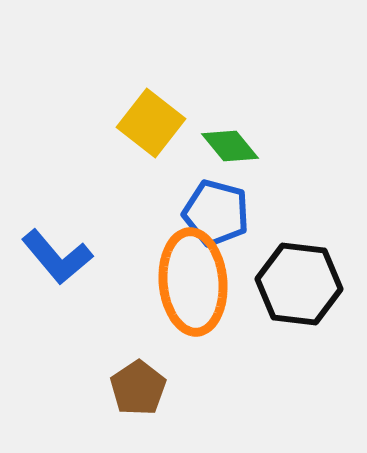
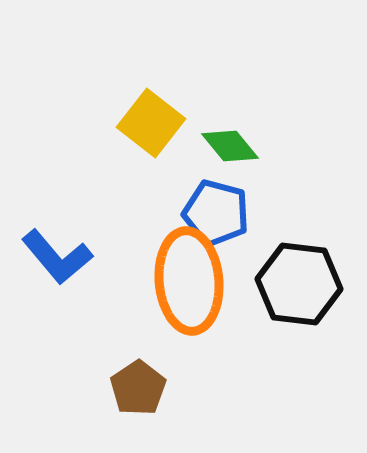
orange ellipse: moved 4 px left, 1 px up
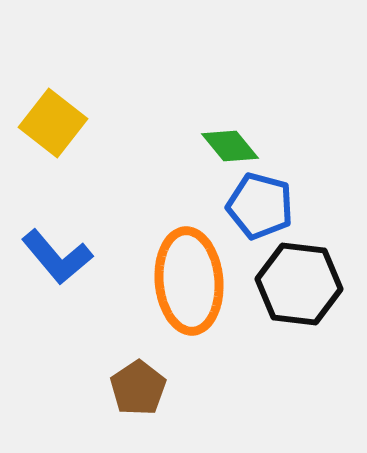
yellow square: moved 98 px left
blue pentagon: moved 44 px right, 7 px up
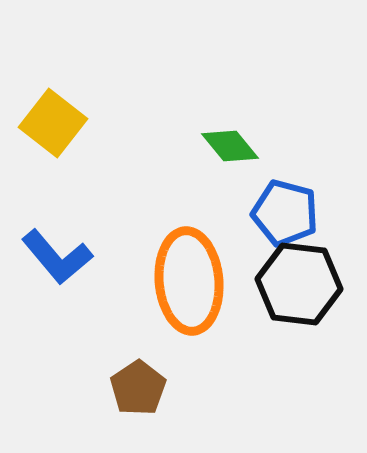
blue pentagon: moved 25 px right, 7 px down
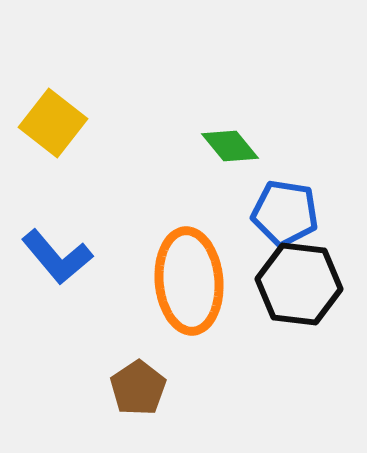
blue pentagon: rotated 6 degrees counterclockwise
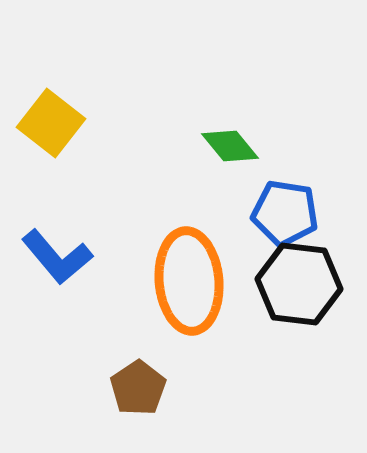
yellow square: moved 2 px left
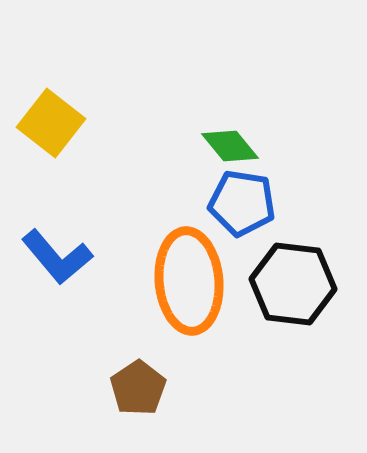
blue pentagon: moved 43 px left, 10 px up
black hexagon: moved 6 px left
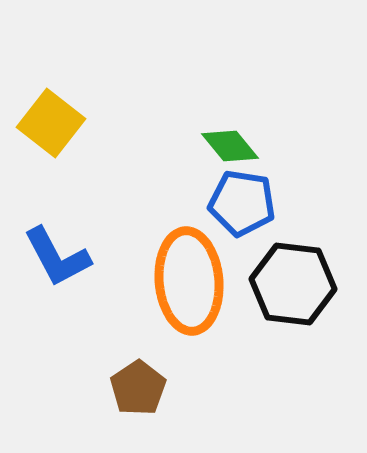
blue L-shape: rotated 12 degrees clockwise
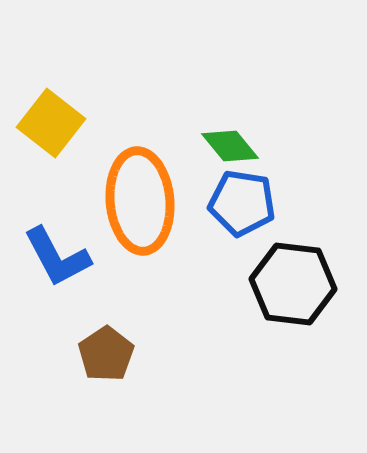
orange ellipse: moved 49 px left, 80 px up
brown pentagon: moved 32 px left, 34 px up
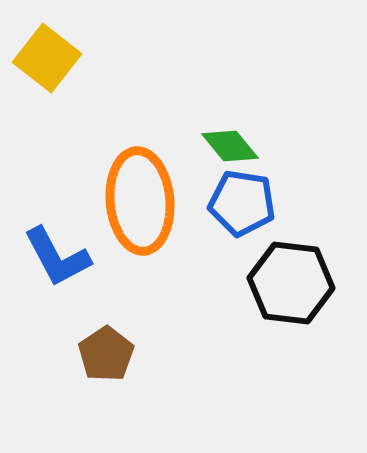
yellow square: moved 4 px left, 65 px up
black hexagon: moved 2 px left, 1 px up
